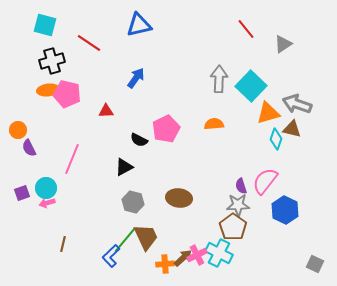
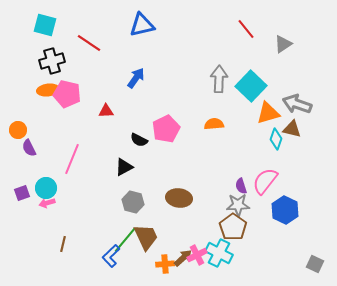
blue triangle at (139, 25): moved 3 px right
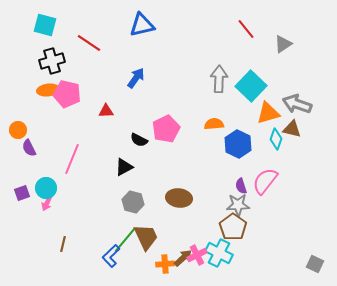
pink arrow at (47, 203): rotated 49 degrees counterclockwise
blue hexagon at (285, 210): moved 47 px left, 66 px up
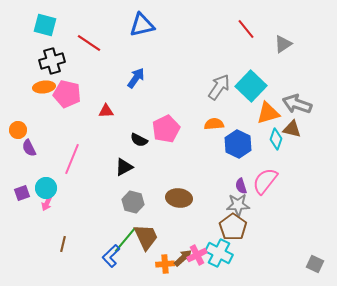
gray arrow at (219, 79): moved 8 px down; rotated 32 degrees clockwise
orange ellipse at (48, 90): moved 4 px left, 3 px up
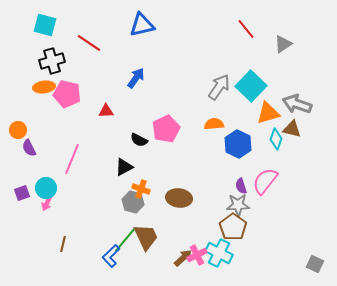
orange cross at (165, 264): moved 24 px left, 75 px up; rotated 24 degrees clockwise
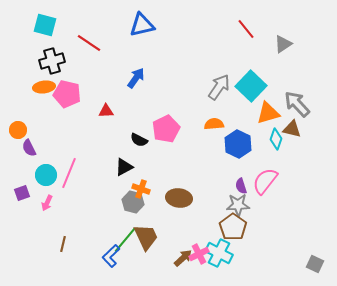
gray arrow at (297, 104): rotated 28 degrees clockwise
pink line at (72, 159): moved 3 px left, 14 px down
cyan circle at (46, 188): moved 13 px up
pink cross at (197, 255): moved 2 px right, 1 px up
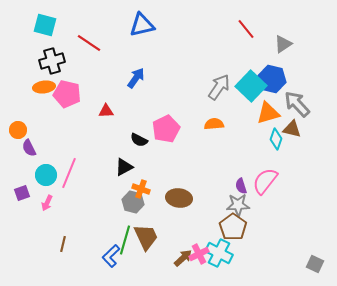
blue hexagon at (238, 144): moved 34 px right, 65 px up; rotated 12 degrees counterclockwise
green line at (125, 240): rotated 24 degrees counterclockwise
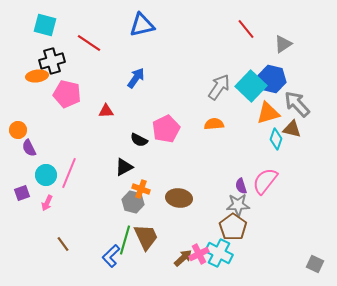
orange ellipse at (44, 87): moved 7 px left, 11 px up
brown line at (63, 244): rotated 49 degrees counterclockwise
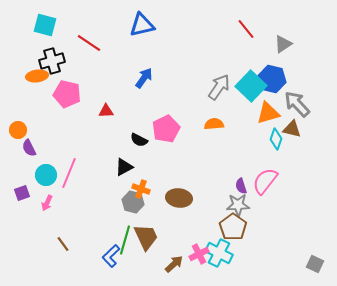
blue arrow at (136, 78): moved 8 px right
brown arrow at (183, 258): moved 9 px left, 6 px down
